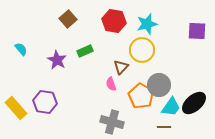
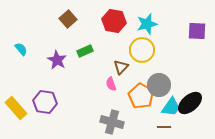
black ellipse: moved 4 px left
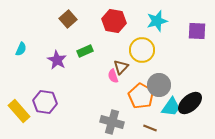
cyan star: moved 10 px right, 3 px up
cyan semicircle: rotated 64 degrees clockwise
pink semicircle: moved 2 px right, 8 px up
yellow rectangle: moved 3 px right, 3 px down
brown line: moved 14 px left, 1 px down; rotated 24 degrees clockwise
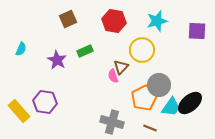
brown square: rotated 18 degrees clockwise
orange pentagon: moved 3 px right, 2 px down; rotated 15 degrees clockwise
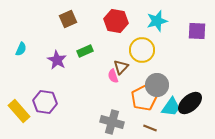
red hexagon: moved 2 px right
gray circle: moved 2 px left
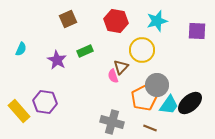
cyan trapezoid: moved 2 px left, 2 px up
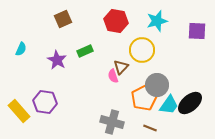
brown square: moved 5 px left
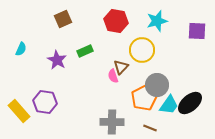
gray cross: rotated 15 degrees counterclockwise
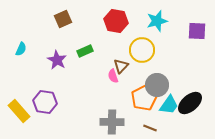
brown triangle: moved 1 px up
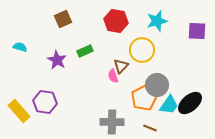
cyan semicircle: moved 1 px left, 2 px up; rotated 96 degrees counterclockwise
